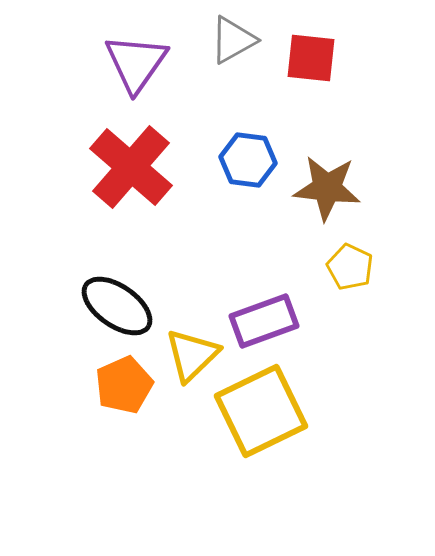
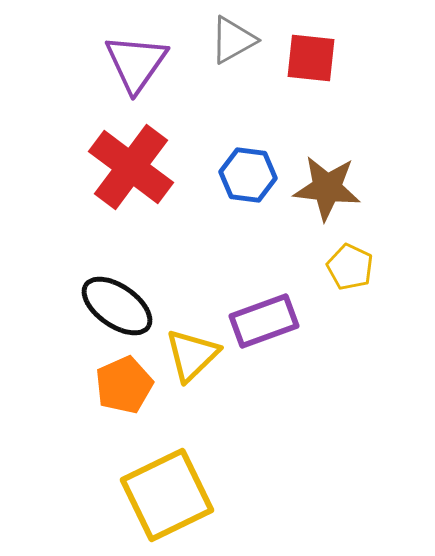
blue hexagon: moved 15 px down
red cross: rotated 4 degrees counterclockwise
yellow square: moved 94 px left, 84 px down
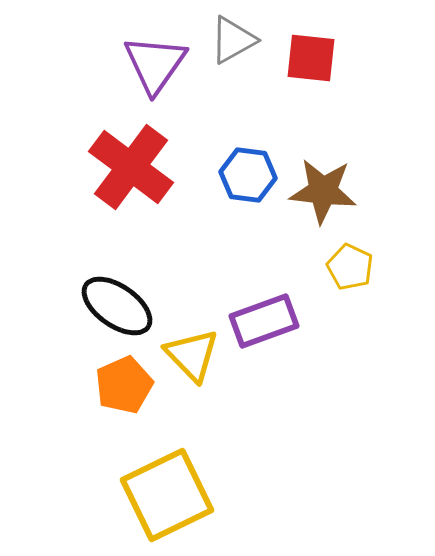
purple triangle: moved 19 px right, 1 px down
brown star: moved 4 px left, 3 px down
yellow triangle: rotated 30 degrees counterclockwise
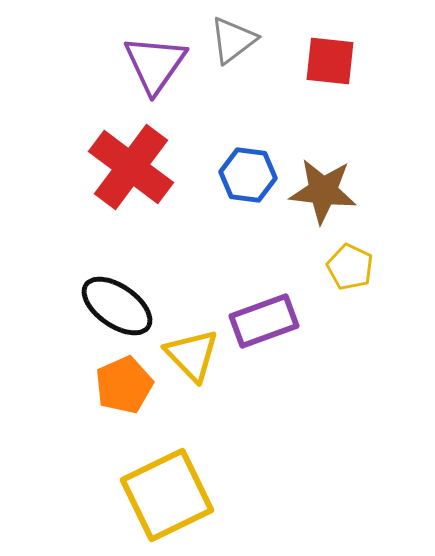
gray triangle: rotated 8 degrees counterclockwise
red square: moved 19 px right, 3 px down
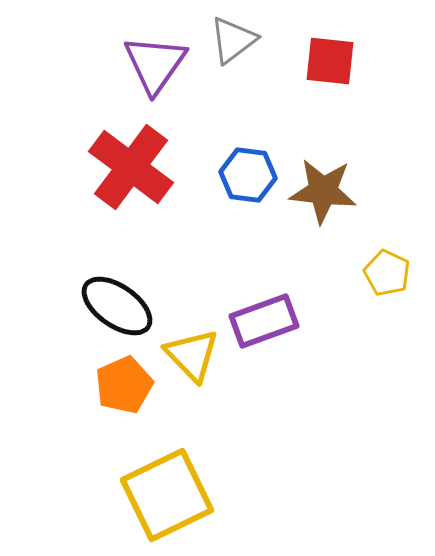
yellow pentagon: moved 37 px right, 6 px down
